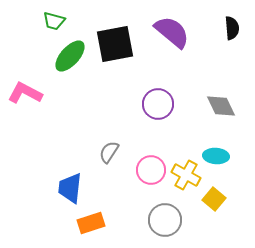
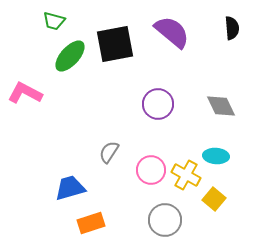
blue trapezoid: rotated 68 degrees clockwise
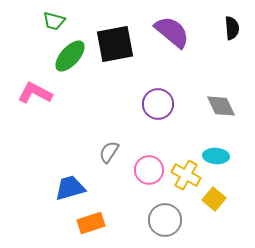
pink L-shape: moved 10 px right
pink circle: moved 2 px left
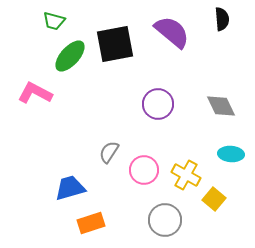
black semicircle: moved 10 px left, 9 px up
cyan ellipse: moved 15 px right, 2 px up
pink circle: moved 5 px left
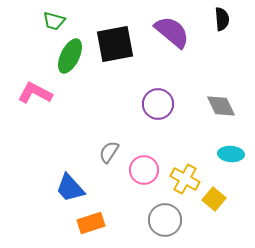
green ellipse: rotated 16 degrees counterclockwise
yellow cross: moved 1 px left, 4 px down
blue trapezoid: rotated 116 degrees counterclockwise
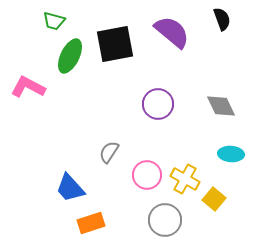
black semicircle: rotated 15 degrees counterclockwise
pink L-shape: moved 7 px left, 6 px up
pink circle: moved 3 px right, 5 px down
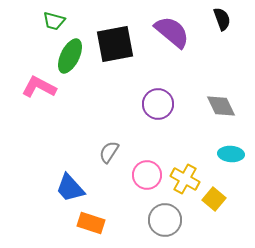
pink L-shape: moved 11 px right
orange rectangle: rotated 36 degrees clockwise
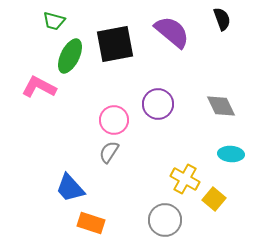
pink circle: moved 33 px left, 55 px up
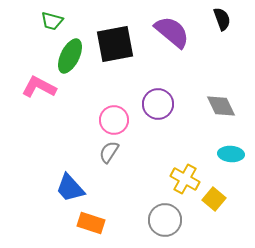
green trapezoid: moved 2 px left
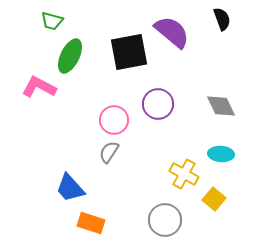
black square: moved 14 px right, 8 px down
cyan ellipse: moved 10 px left
yellow cross: moved 1 px left, 5 px up
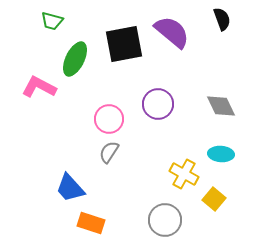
black square: moved 5 px left, 8 px up
green ellipse: moved 5 px right, 3 px down
pink circle: moved 5 px left, 1 px up
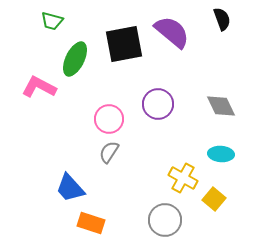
yellow cross: moved 1 px left, 4 px down
